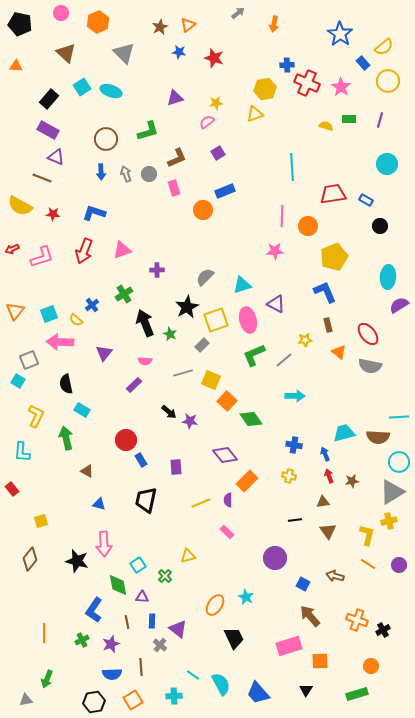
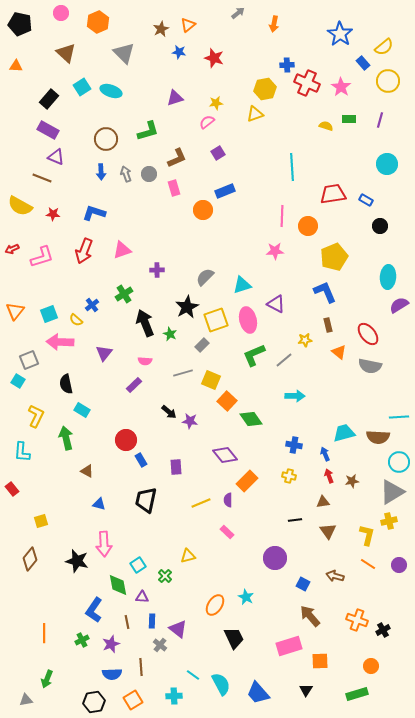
brown star at (160, 27): moved 1 px right, 2 px down
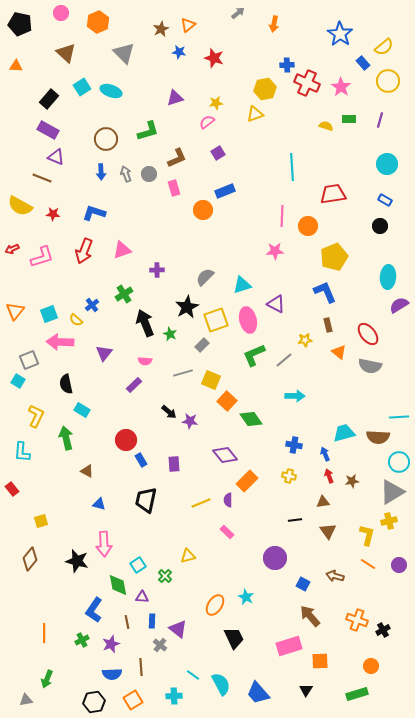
blue rectangle at (366, 200): moved 19 px right
purple rectangle at (176, 467): moved 2 px left, 3 px up
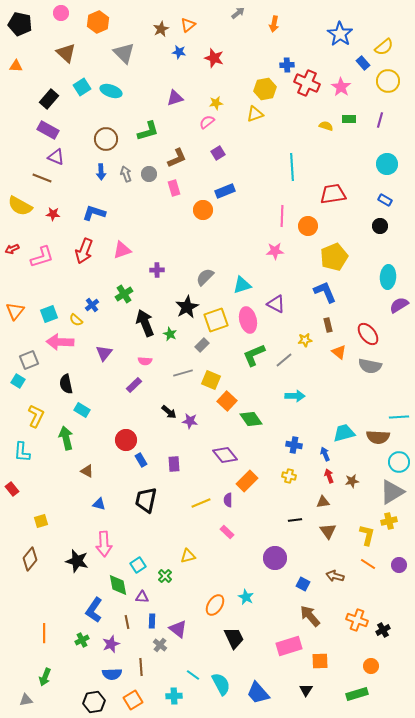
green arrow at (47, 679): moved 2 px left, 2 px up
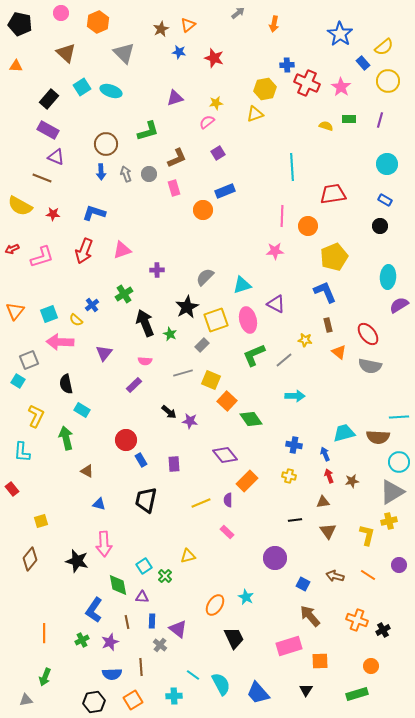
brown circle at (106, 139): moved 5 px down
yellow star at (305, 340): rotated 16 degrees clockwise
orange line at (368, 564): moved 11 px down
cyan square at (138, 565): moved 6 px right, 1 px down
purple star at (111, 644): moved 1 px left, 2 px up
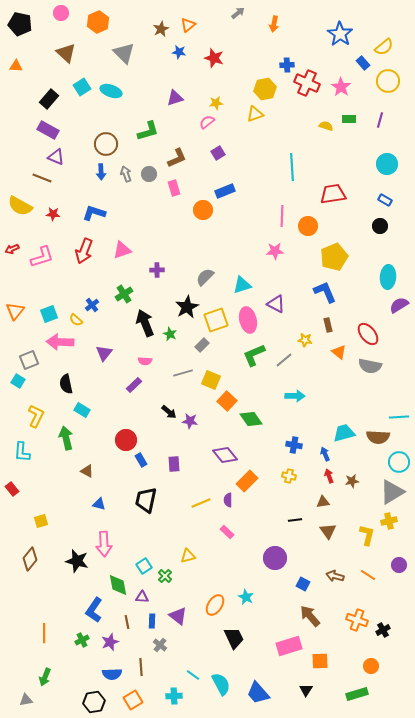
purple triangle at (178, 629): moved 13 px up
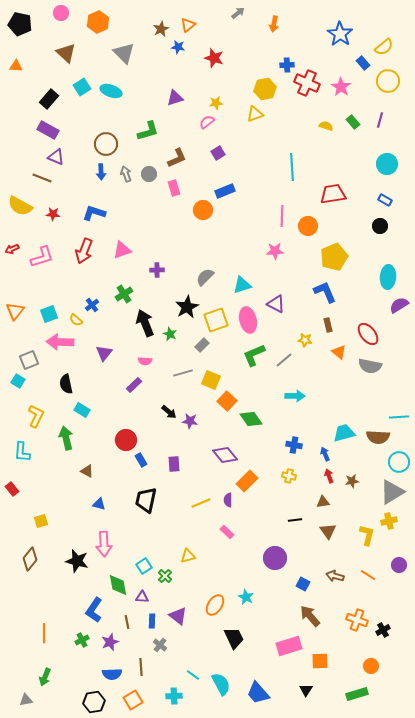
blue star at (179, 52): moved 1 px left, 5 px up
green rectangle at (349, 119): moved 4 px right, 3 px down; rotated 48 degrees clockwise
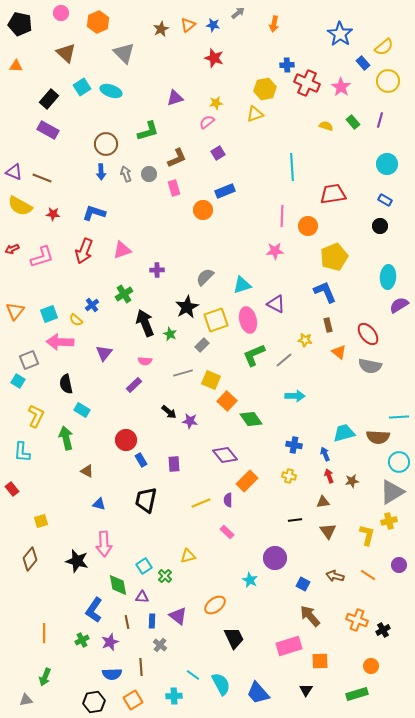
blue star at (178, 47): moved 35 px right, 22 px up
purple triangle at (56, 157): moved 42 px left, 15 px down
cyan star at (246, 597): moved 4 px right, 17 px up
orange ellipse at (215, 605): rotated 20 degrees clockwise
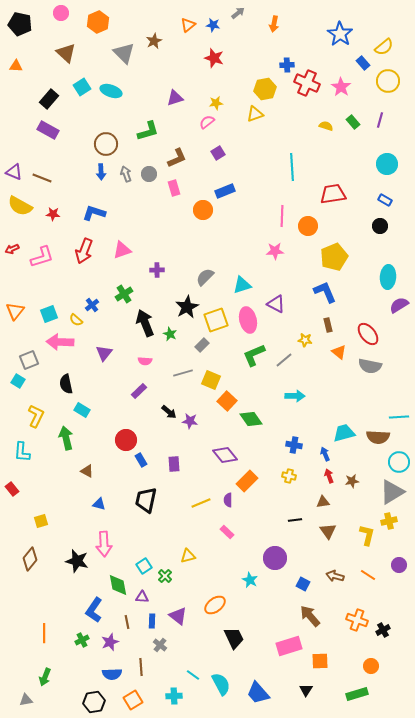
brown star at (161, 29): moved 7 px left, 12 px down
purple rectangle at (134, 385): moved 5 px right, 6 px down
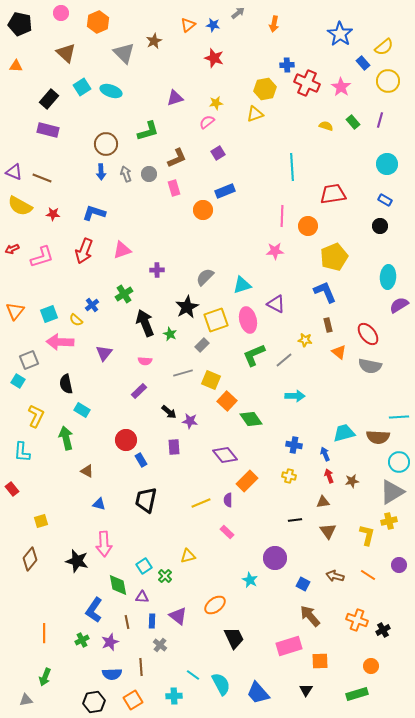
purple rectangle at (48, 130): rotated 15 degrees counterclockwise
purple rectangle at (174, 464): moved 17 px up
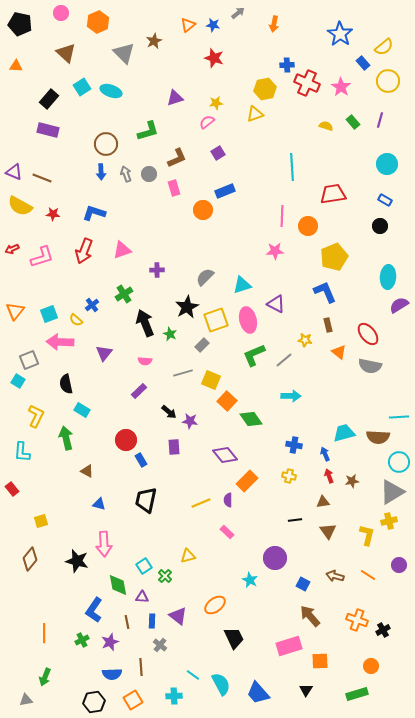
cyan arrow at (295, 396): moved 4 px left
